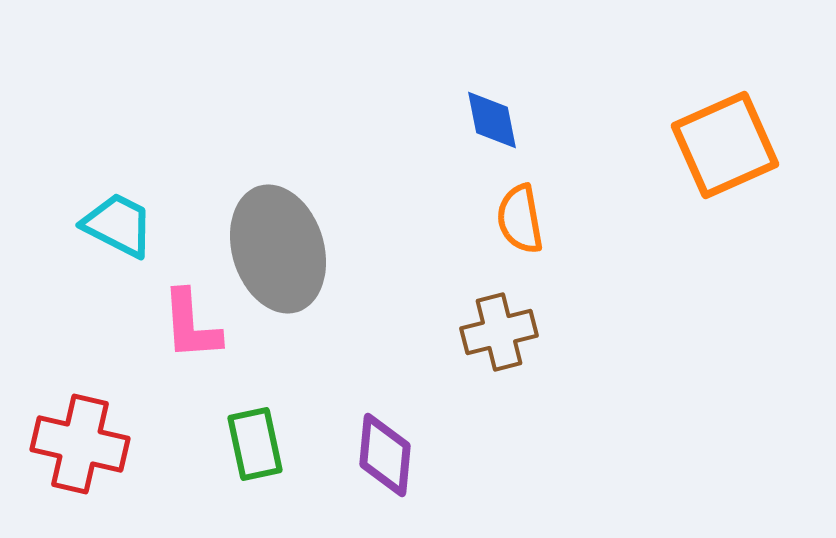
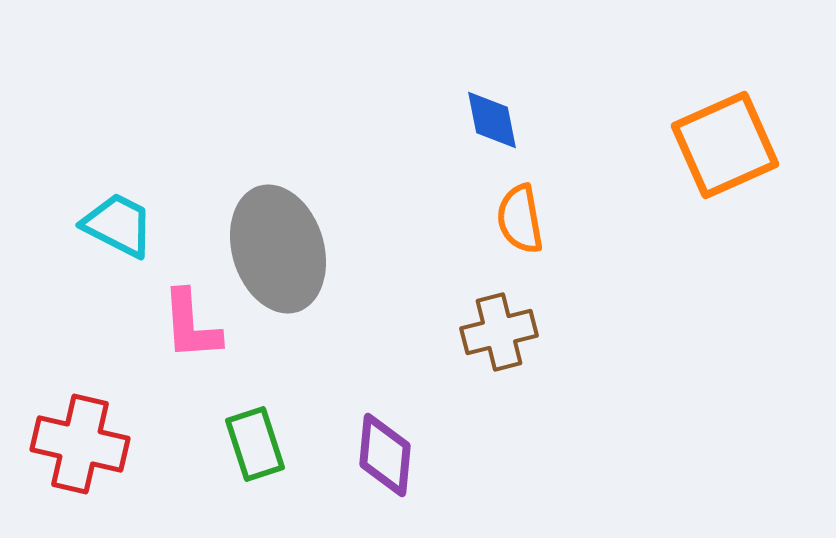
green rectangle: rotated 6 degrees counterclockwise
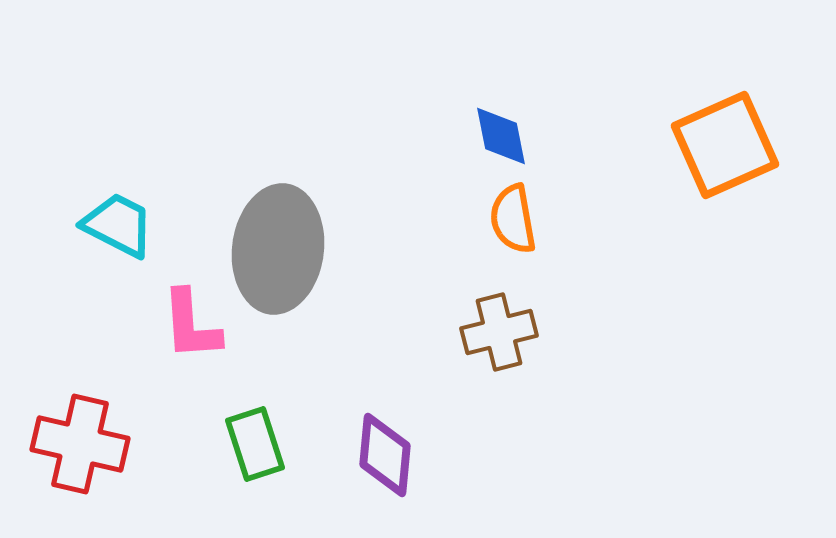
blue diamond: moved 9 px right, 16 px down
orange semicircle: moved 7 px left
gray ellipse: rotated 24 degrees clockwise
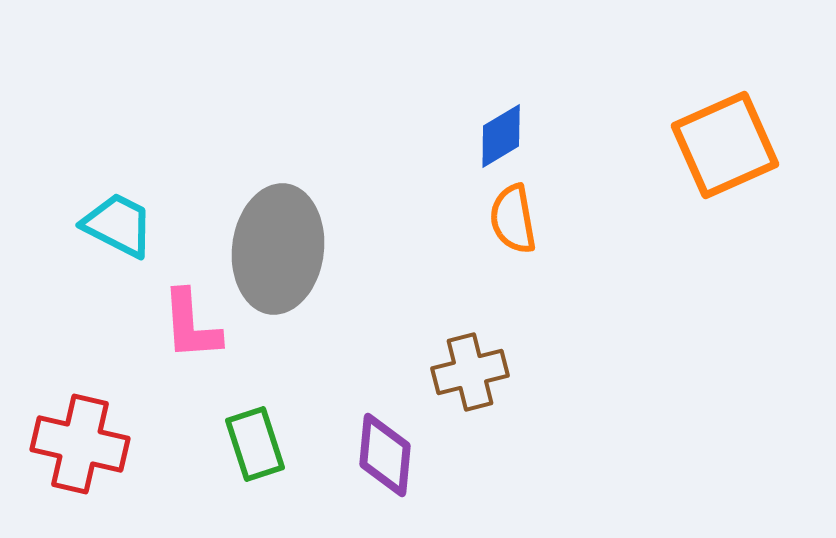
blue diamond: rotated 70 degrees clockwise
brown cross: moved 29 px left, 40 px down
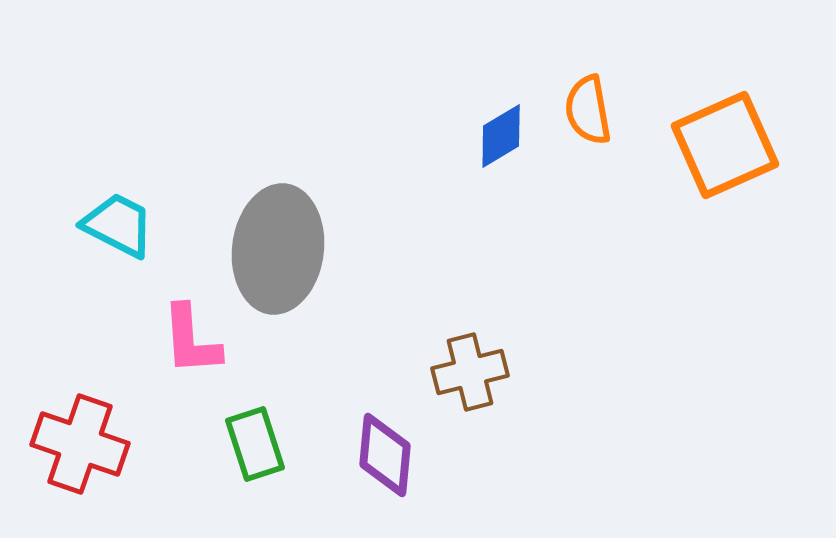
orange semicircle: moved 75 px right, 109 px up
pink L-shape: moved 15 px down
red cross: rotated 6 degrees clockwise
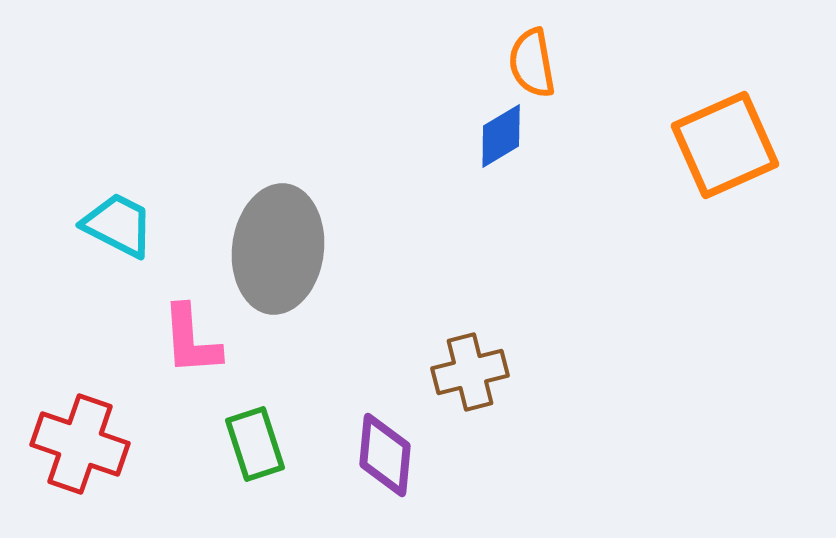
orange semicircle: moved 56 px left, 47 px up
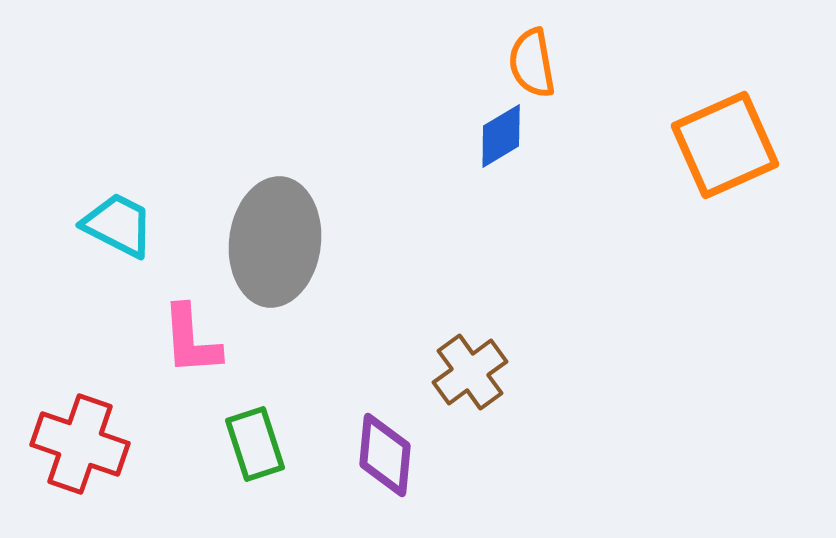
gray ellipse: moved 3 px left, 7 px up
brown cross: rotated 22 degrees counterclockwise
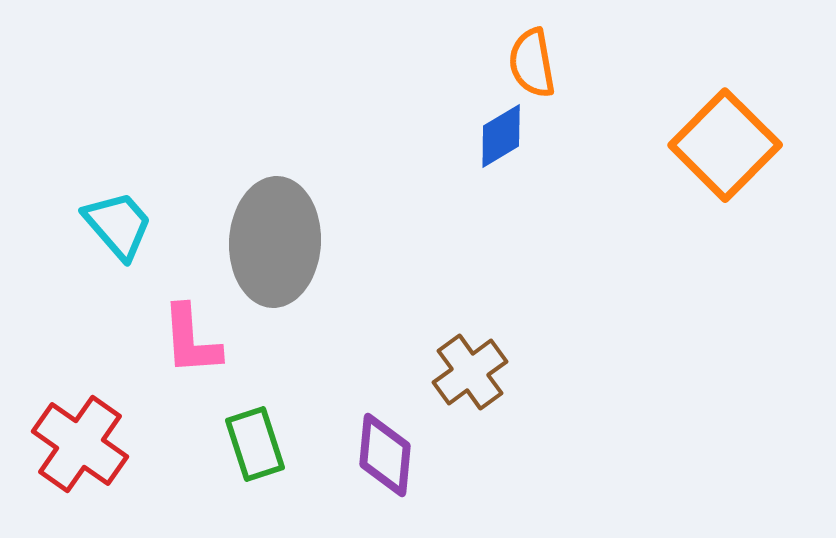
orange square: rotated 21 degrees counterclockwise
cyan trapezoid: rotated 22 degrees clockwise
gray ellipse: rotated 4 degrees counterclockwise
red cross: rotated 16 degrees clockwise
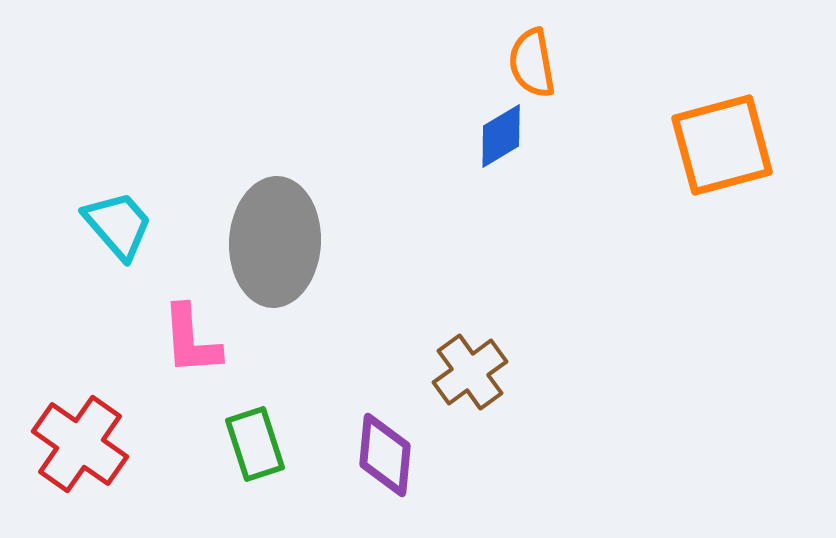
orange square: moved 3 px left; rotated 30 degrees clockwise
